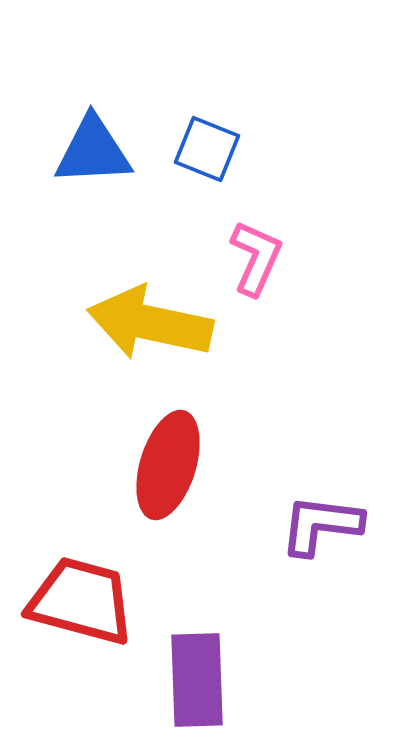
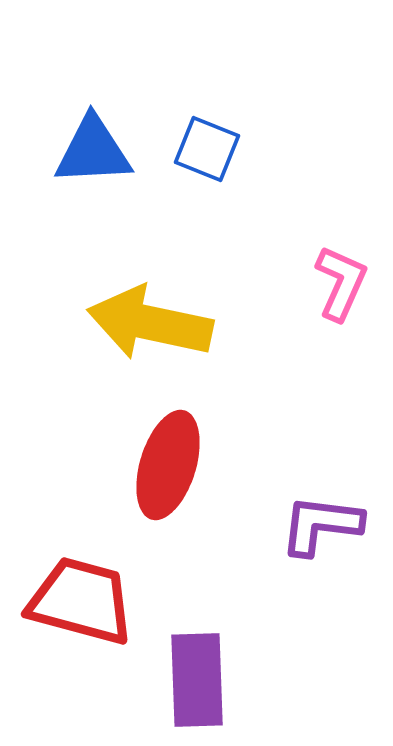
pink L-shape: moved 85 px right, 25 px down
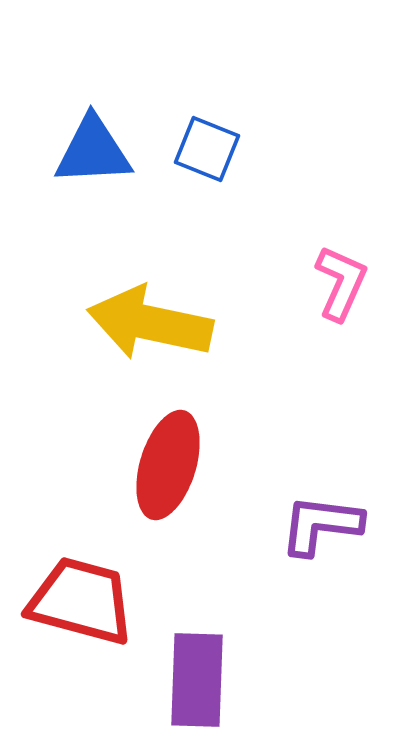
purple rectangle: rotated 4 degrees clockwise
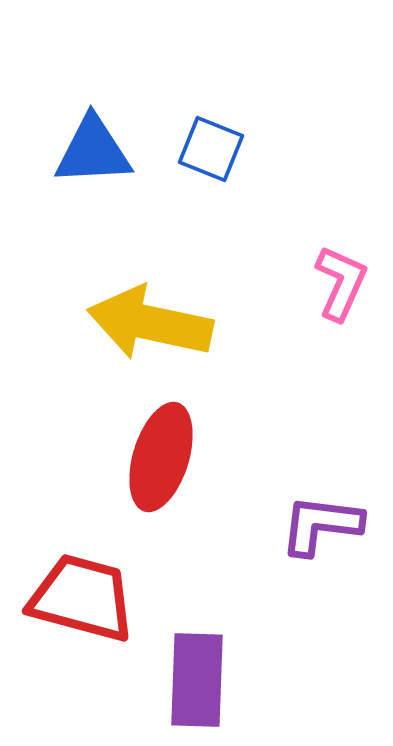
blue square: moved 4 px right
red ellipse: moved 7 px left, 8 px up
red trapezoid: moved 1 px right, 3 px up
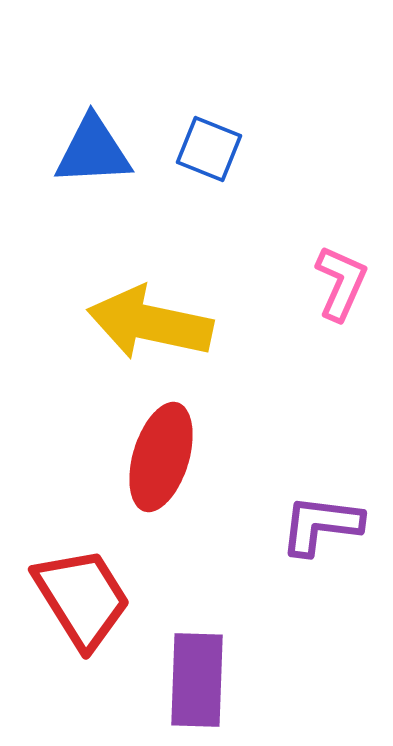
blue square: moved 2 px left
red trapezoid: rotated 43 degrees clockwise
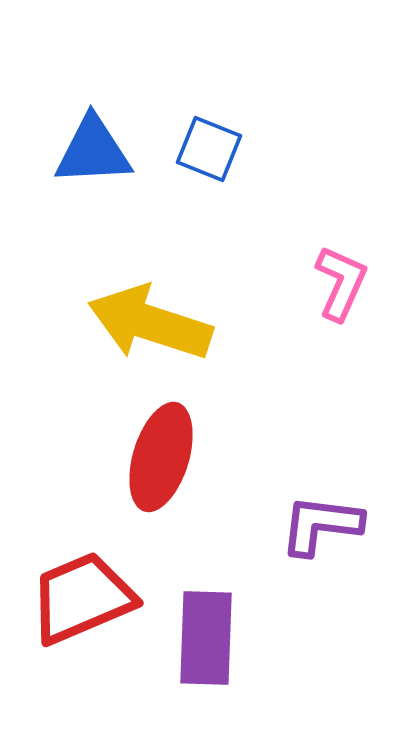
yellow arrow: rotated 6 degrees clockwise
red trapezoid: rotated 81 degrees counterclockwise
purple rectangle: moved 9 px right, 42 px up
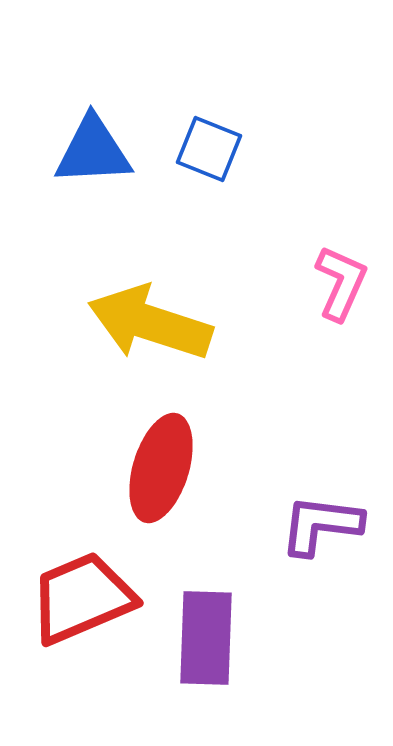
red ellipse: moved 11 px down
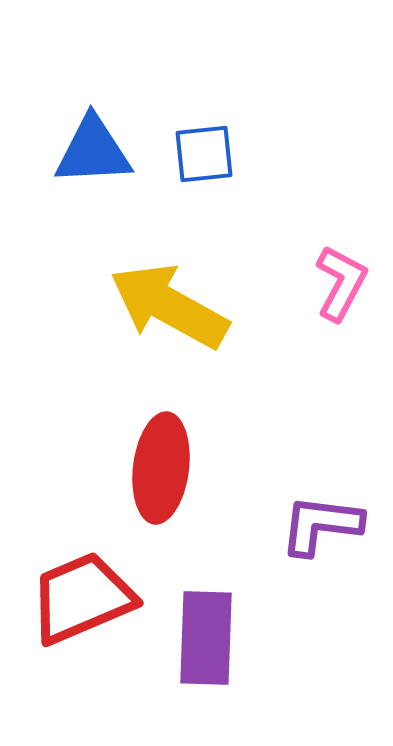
blue square: moved 5 px left, 5 px down; rotated 28 degrees counterclockwise
pink L-shape: rotated 4 degrees clockwise
yellow arrow: moved 19 px right, 17 px up; rotated 11 degrees clockwise
red ellipse: rotated 10 degrees counterclockwise
